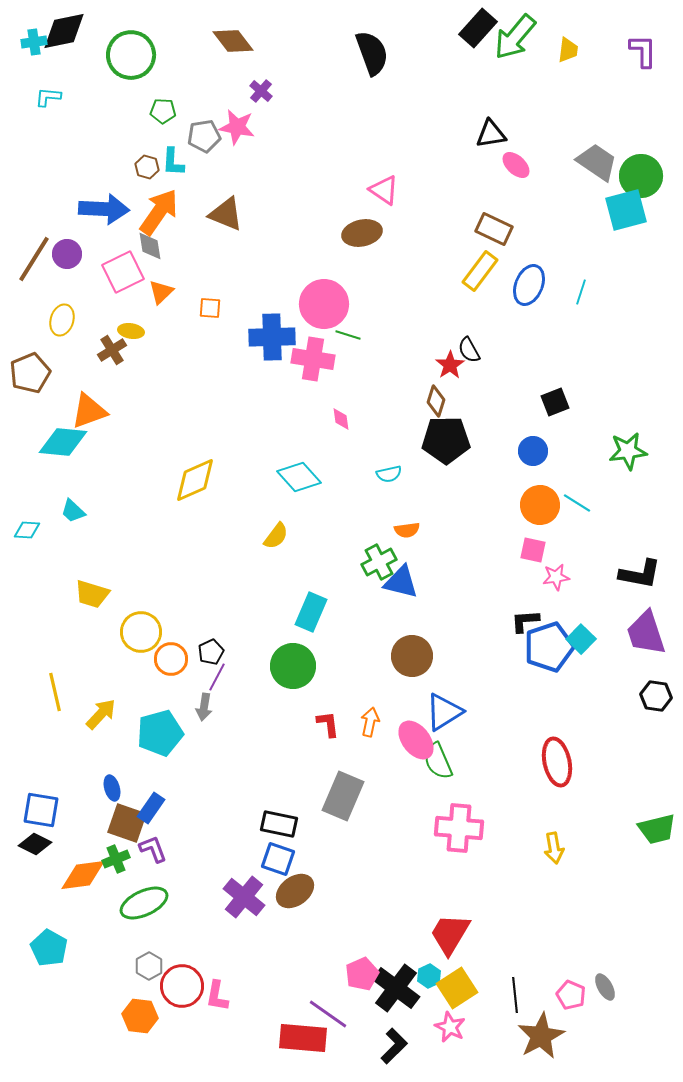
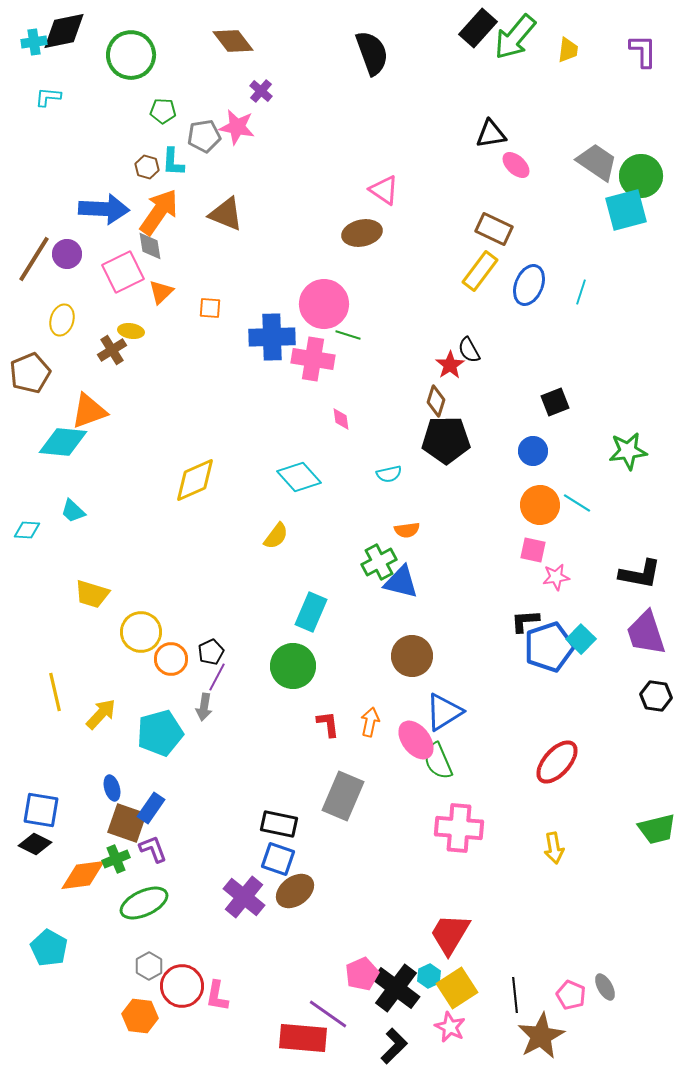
red ellipse at (557, 762): rotated 54 degrees clockwise
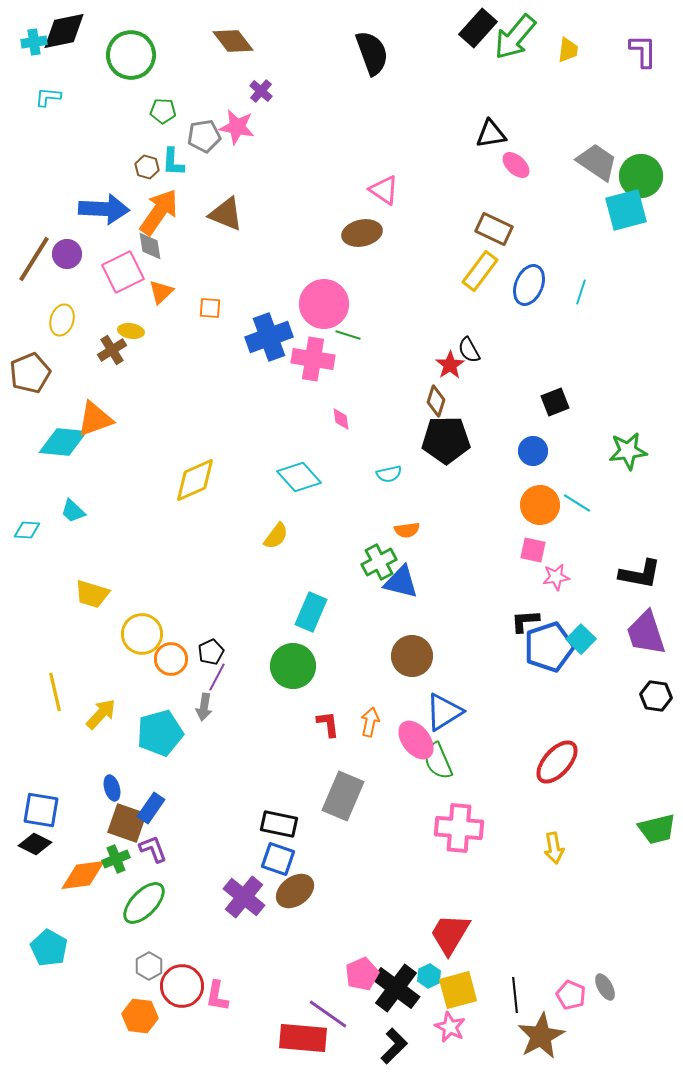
blue cross at (272, 337): moved 3 px left; rotated 18 degrees counterclockwise
orange triangle at (89, 411): moved 6 px right, 8 px down
yellow circle at (141, 632): moved 1 px right, 2 px down
green ellipse at (144, 903): rotated 21 degrees counterclockwise
yellow square at (457, 988): moved 1 px right, 2 px down; rotated 18 degrees clockwise
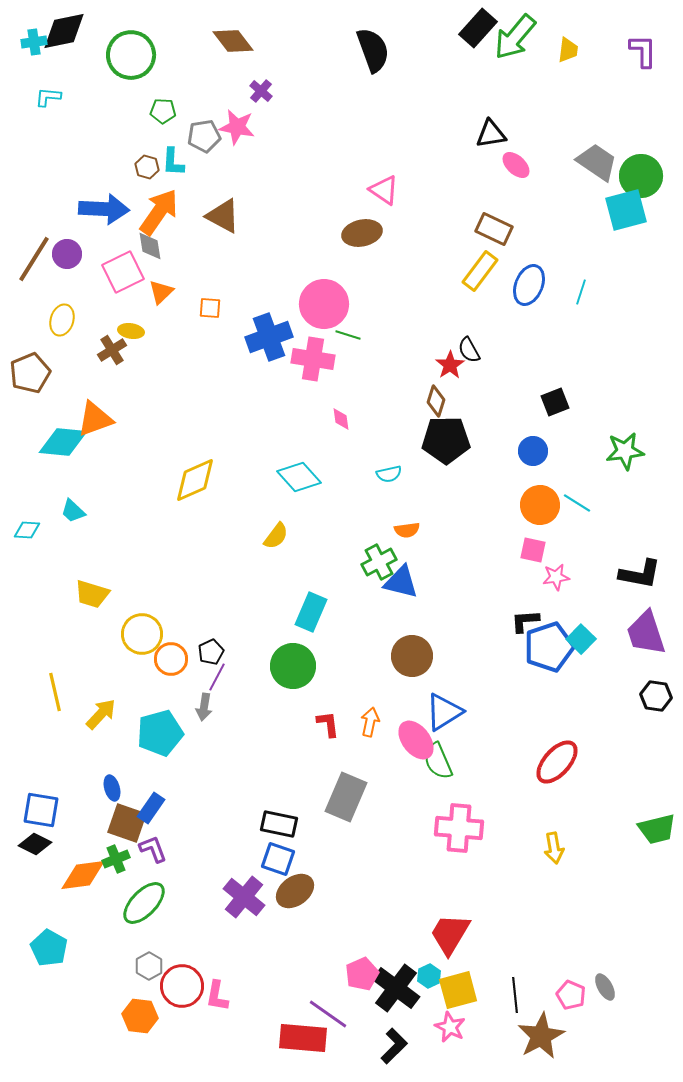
black semicircle at (372, 53): moved 1 px right, 3 px up
brown triangle at (226, 214): moved 3 px left, 2 px down; rotated 6 degrees clockwise
green star at (628, 451): moved 3 px left
gray rectangle at (343, 796): moved 3 px right, 1 px down
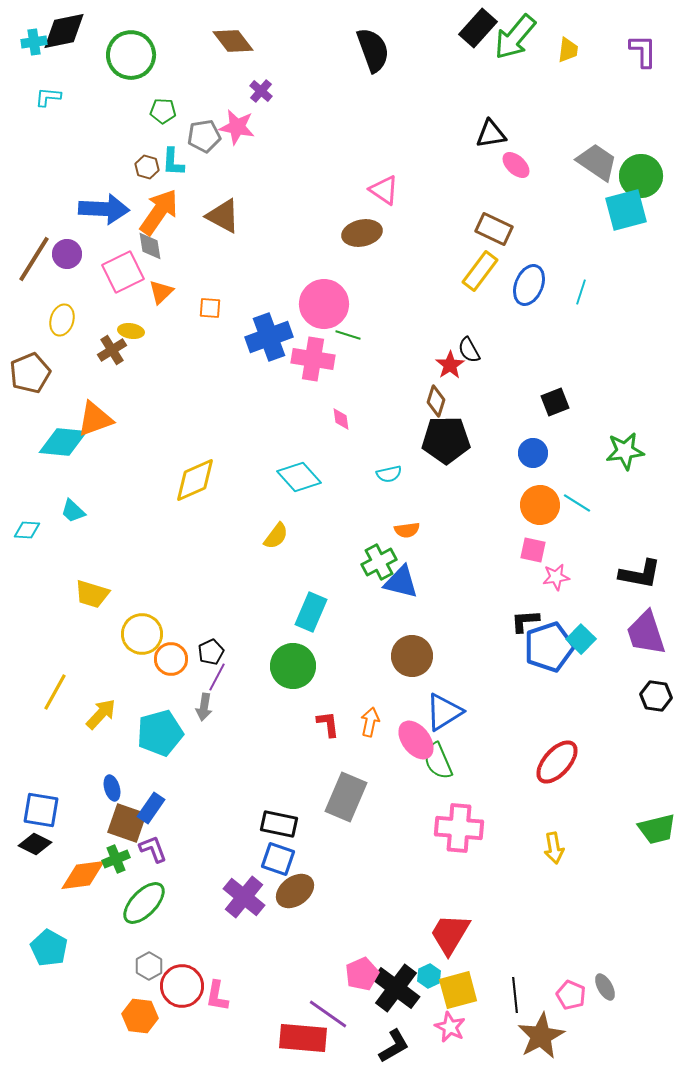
blue circle at (533, 451): moved 2 px down
yellow line at (55, 692): rotated 42 degrees clockwise
black L-shape at (394, 1046): rotated 15 degrees clockwise
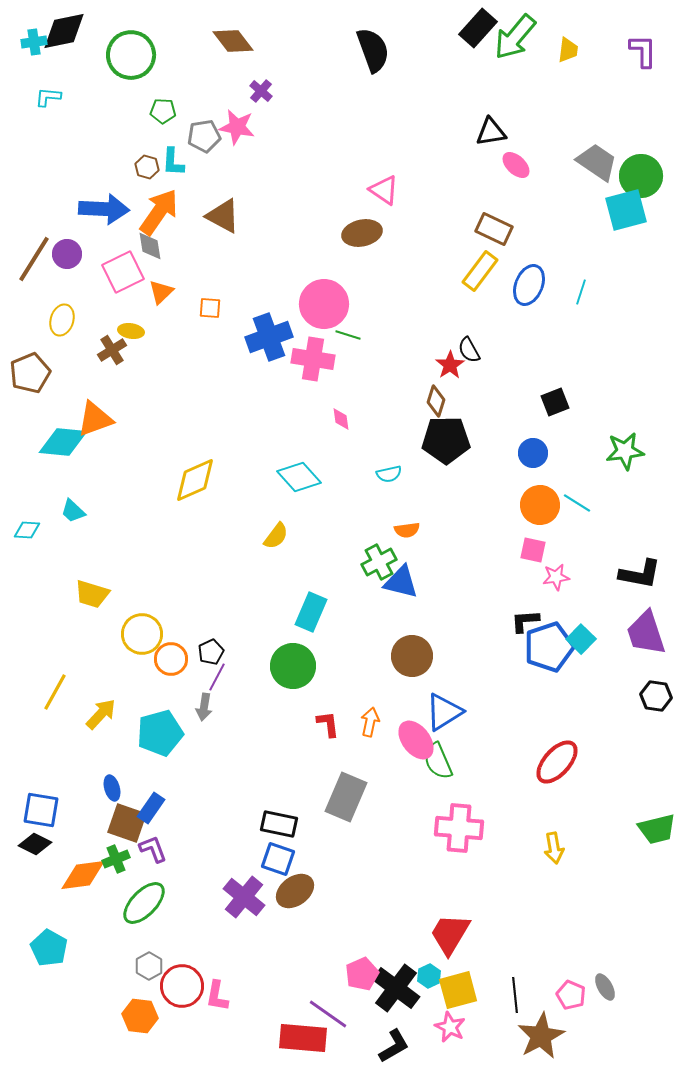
black triangle at (491, 134): moved 2 px up
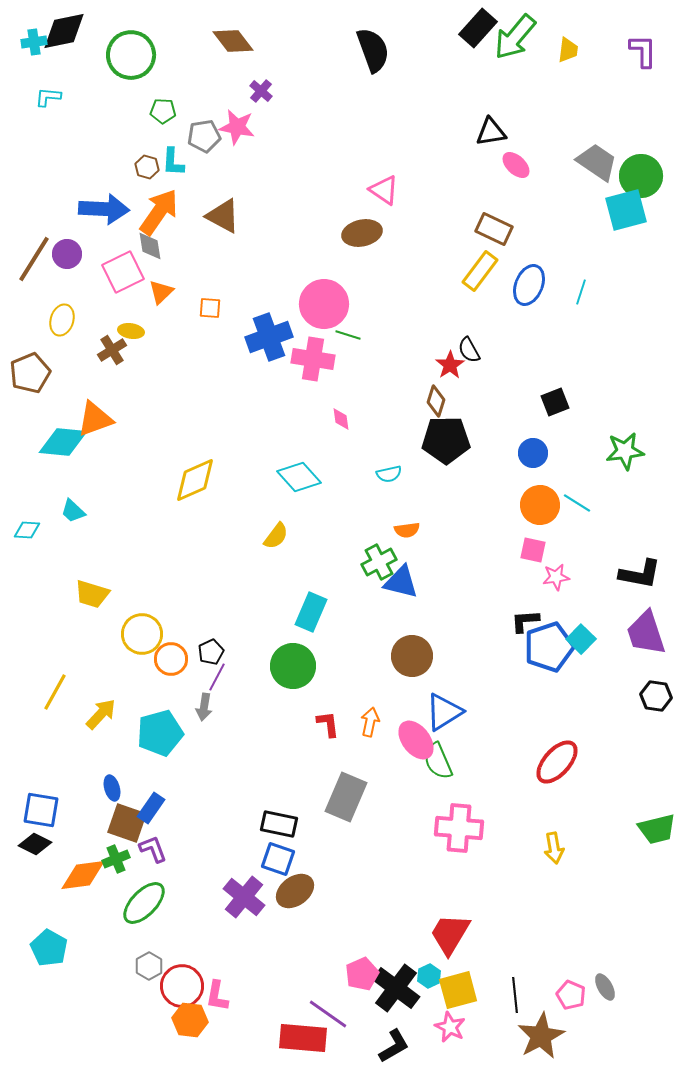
orange hexagon at (140, 1016): moved 50 px right, 4 px down
